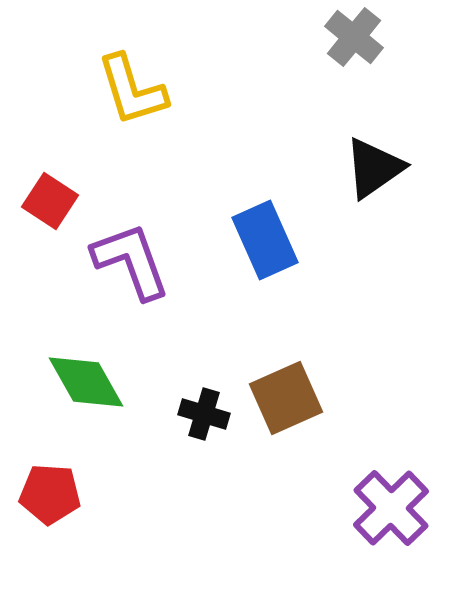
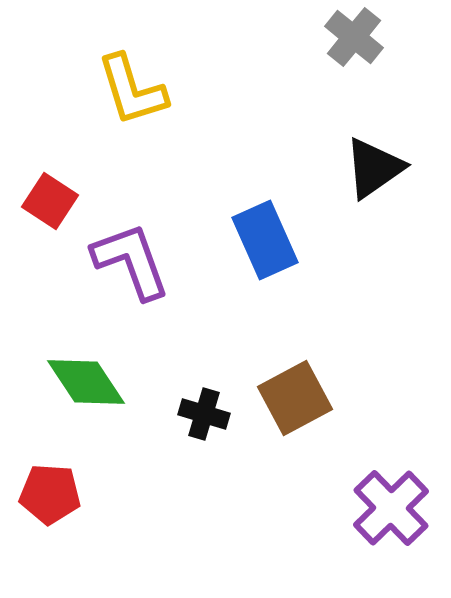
green diamond: rotated 4 degrees counterclockwise
brown square: moved 9 px right; rotated 4 degrees counterclockwise
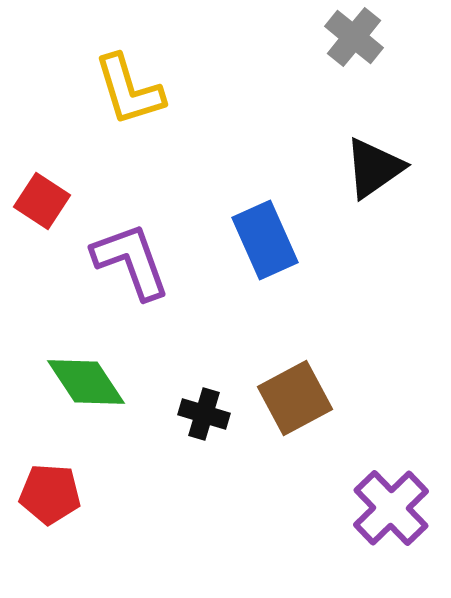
yellow L-shape: moved 3 px left
red square: moved 8 px left
